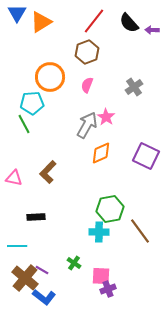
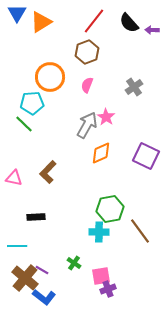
green line: rotated 18 degrees counterclockwise
pink square: rotated 12 degrees counterclockwise
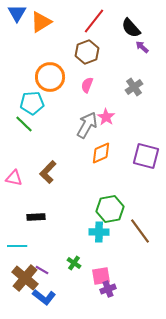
black semicircle: moved 2 px right, 5 px down
purple arrow: moved 10 px left, 17 px down; rotated 40 degrees clockwise
purple square: rotated 12 degrees counterclockwise
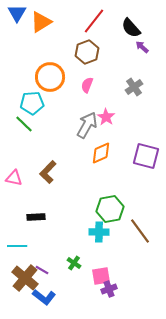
purple cross: moved 1 px right
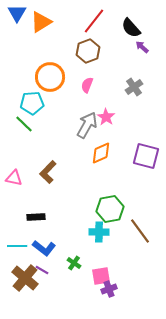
brown hexagon: moved 1 px right, 1 px up
blue L-shape: moved 49 px up
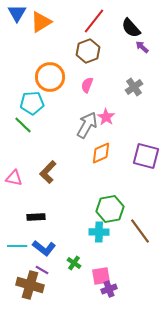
green line: moved 1 px left, 1 px down
brown cross: moved 5 px right, 7 px down; rotated 24 degrees counterclockwise
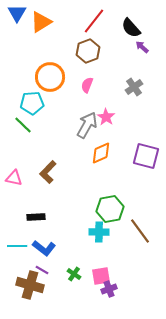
green cross: moved 11 px down
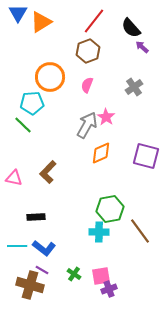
blue triangle: moved 1 px right
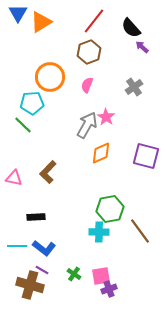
brown hexagon: moved 1 px right, 1 px down
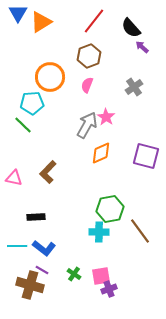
brown hexagon: moved 4 px down
